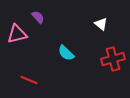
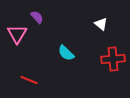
purple semicircle: moved 1 px left
pink triangle: rotated 45 degrees counterclockwise
red cross: rotated 10 degrees clockwise
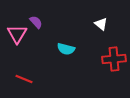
purple semicircle: moved 1 px left, 5 px down
cyan semicircle: moved 4 px up; rotated 30 degrees counterclockwise
red cross: moved 1 px right
red line: moved 5 px left, 1 px up
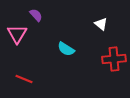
purple semicircle: moved 7 px up
cyan semicircle: rotated 18 degrees clockwise
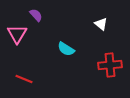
red cross: moved 4 px left, 6 px down
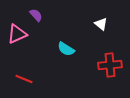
pink triangle: rotated 35 degrees clockwise
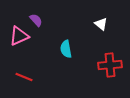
purple semicircle: moved 5 px down
pink triangle: moved 2 px right, 2 px down
cyan semicircle: rotated 48 degrees clockwise
red line: moved 2 px up
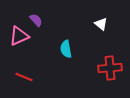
red cross: moved 3 px down
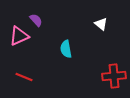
red cross: moved 4 px right, 8 px down
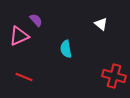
red cross: rotated 20 degrees clockwise
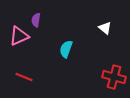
purple semicircle: rotated 128 degrees counterclockwise
white triangle: moved 4 px right, 4 px down
cyan semicircle: rotated 30 degrees clockwise
red cross: moved 1 px down
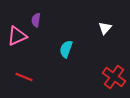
white triangle: rotated 32 degrees clockwise
pink triangle: moved 2 px left
red cross: rotated 20 degrees clockwise
